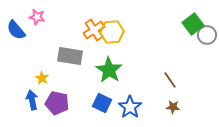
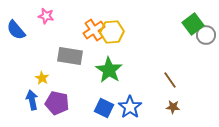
pink star: moved 9 px right, 1 px up
gray circle: moved 1 px left
blue square: moved 2 px right, 5 px down
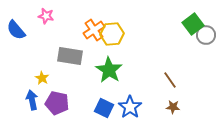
yellow hexagon: moved 2 px down
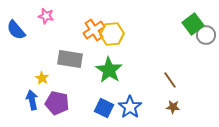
gray rectangle: moved 3 px down
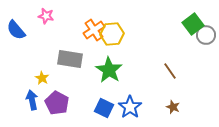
brown line: moved 9 px up
purple pentagon: rotated 15 degrees clockwise
brown star: rotated 16 degrees clockwise
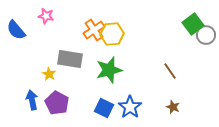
green star: rotated 24 degrees clockwise
yellow star: moved 7 px right, 4 px up
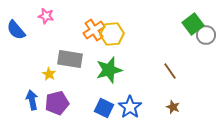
purple pentagon: rotated 30 degrees clockwise
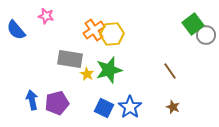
yellow star: moved 38 px right
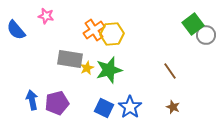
yellow star: moved 6 px up; rotated 16 degrees clockwise
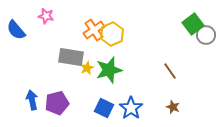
yellow hexagon: rotated 20 degrees counterclockwise
gray rectangle: moved 1 px right, 2 px up
blue star: moved 1 px right, 1 px down
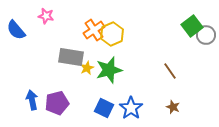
green square: moved 1 px left, 2 px down
